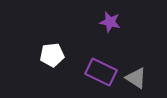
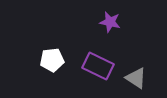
white pentagon: moved 5 px down
purple rectangle: moved 3 px left, 6 px up
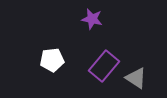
purple star: moved 18 px left, 3 px up
purple rectangle: moved 6 px right; rotated 76 degrees counterclockwise
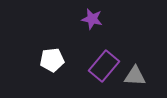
gray triangle: moved 1 px left, 2 px up; rotated 30 degrees counterclockwise
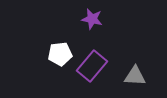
white pentagon: moved 8 px right, 6 px up
purple rectangle: moved 12 px left
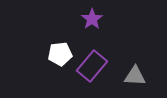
purple star: rotated 25 degrees clockwise
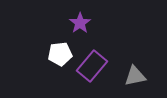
purple star: moved 12 px left, 4 px down
gray triangle: rotated 15 degrees counterclockwise
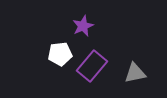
purple star: moved 3 px right, 3 px down; rotated 10 degrees clockwise
gray triangle: moved 3 px up
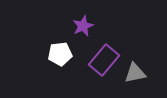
purple rectangle: moved 12 px right, 6 px up
